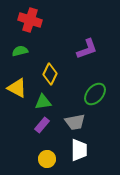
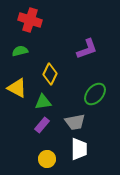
white trapezoid: moved 1 px up
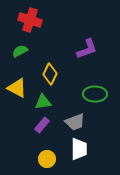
green semicircle: rotated 14 degrees counterclockwise
green ellipse: rotated 50 degrees clockwise
gray trapezoid: rotated 10 degrees counterclockwise
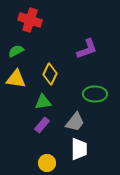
green semicircle: moved 4 px left
yellow triangle: moved 1 px left, 9 px up; rotated 20 degrees counterclockwise
gray trapezoid: rotated 30 degrees counterclockwise
yellow circle: moved 4 px down
